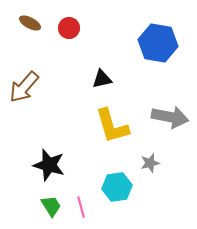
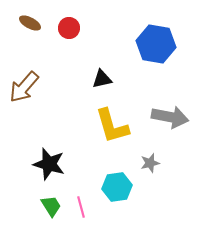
blue hexagon: moved 2 px left, 1 px down
black star: moved 1 px up
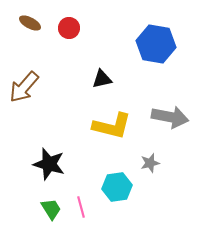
yellow L-shape: rotated 60 degrees counterclockwise
green trapezoid: moved 3 px down
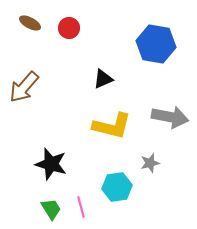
black triangle: moved 1 px right; rotated 10 degrees counterclockwise
black star: moved 2 px right
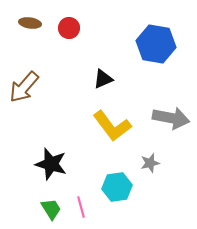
brown ellipse: rotated 20 degrees counterclockwise
gray arrow: moved 1 px right, 1 px down
yellow L-shape: rotated 39 degrees clockwise
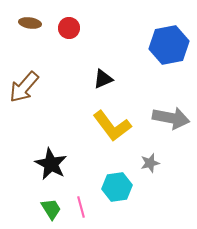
blue hexagon: moved 13 px right, 1 px down; rotated 21 degrees counterclockwise
black star: rotated 12 degrees clockwise
